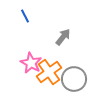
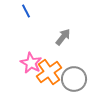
blue line: moved 1 px right, 5 px up
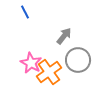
blue line: moved 1 px left, 1 px down
gray arrow: moved 1 px right, 1 px up
gray circle: moved 4 px right, 19 px up
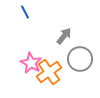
gray circle: moved 2 px right, 1 px up
